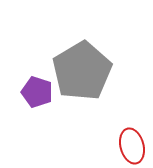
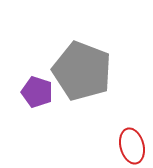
gray pentagon: rotated 20 degrees counterclockwise
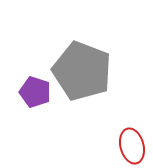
purple pentagon: moved 2 px left
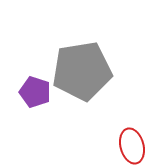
gray pentagon: rotated 30 degrees counterclockwise
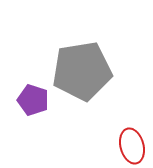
purple pentagon: moved 2 px left, 8 px down
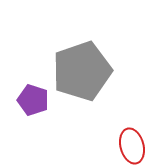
gray pentagon: rotated 10 degrees counterclockwise
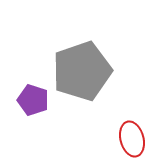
red ellipse: moved 7 px up
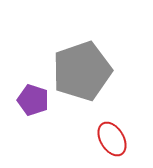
red ellipse: moved 20 px left; rotated 16 degrees counterclockwise
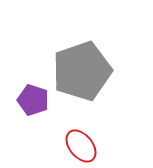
red ellipse: moved 31 px left, 7 px down; rotated 8 degrees counterclockwise
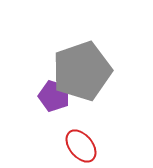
purple pentagon: moved 21 px right, 4 px up
